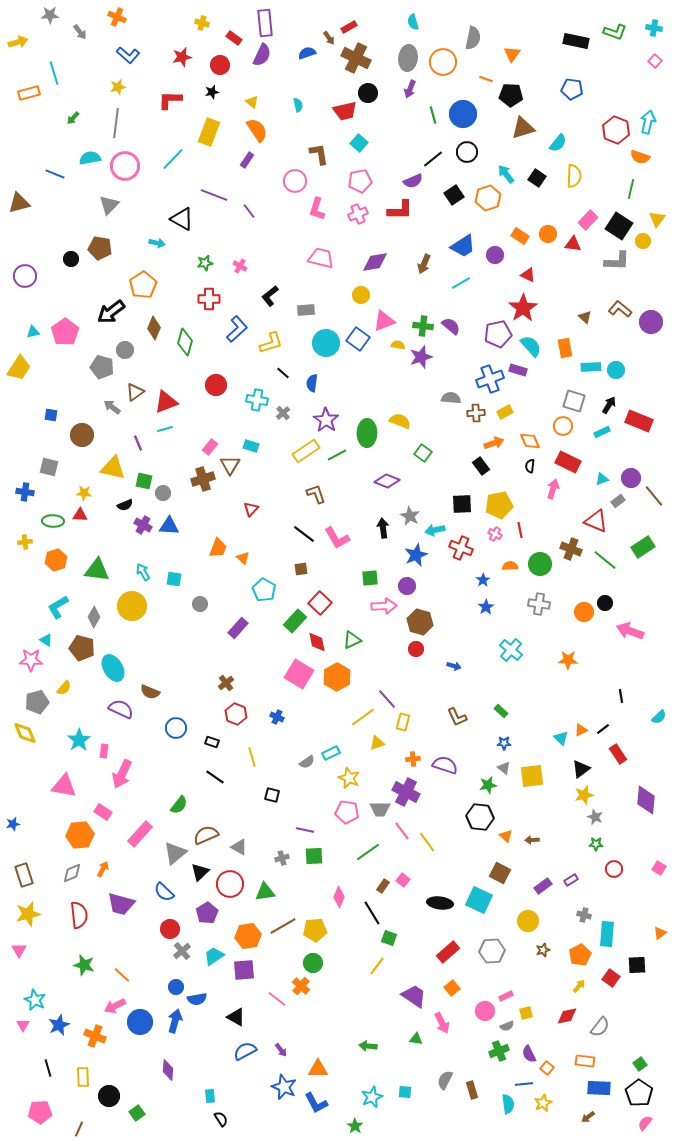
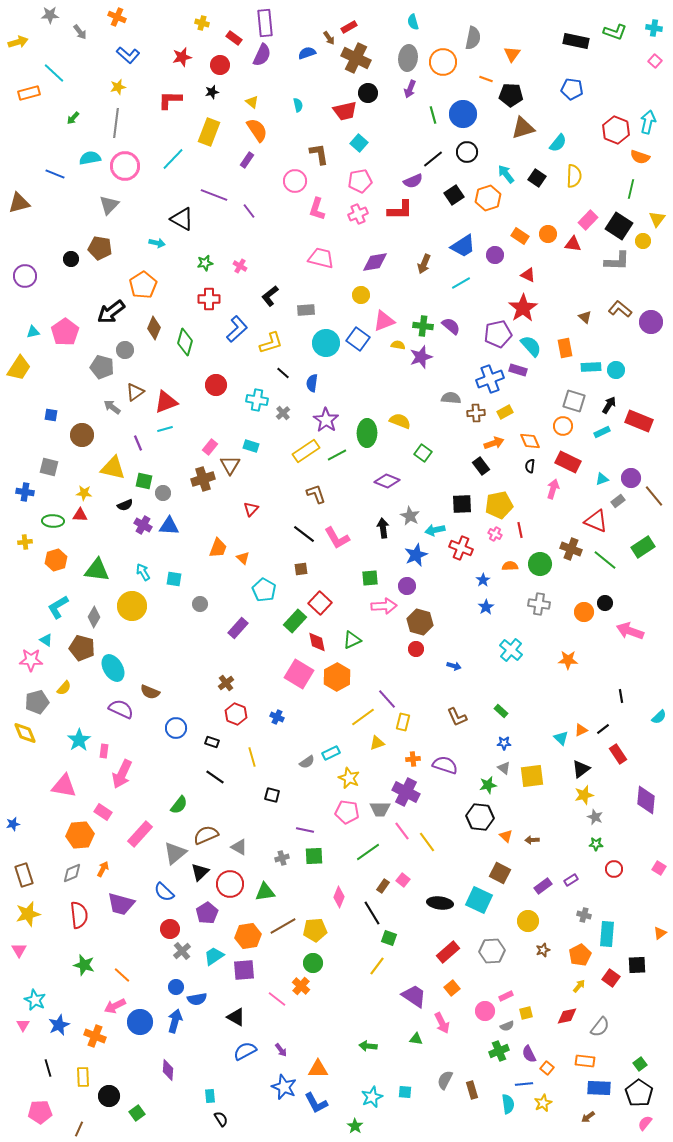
cyan line at (54, 73): rotated 30 degrees counterclockwise
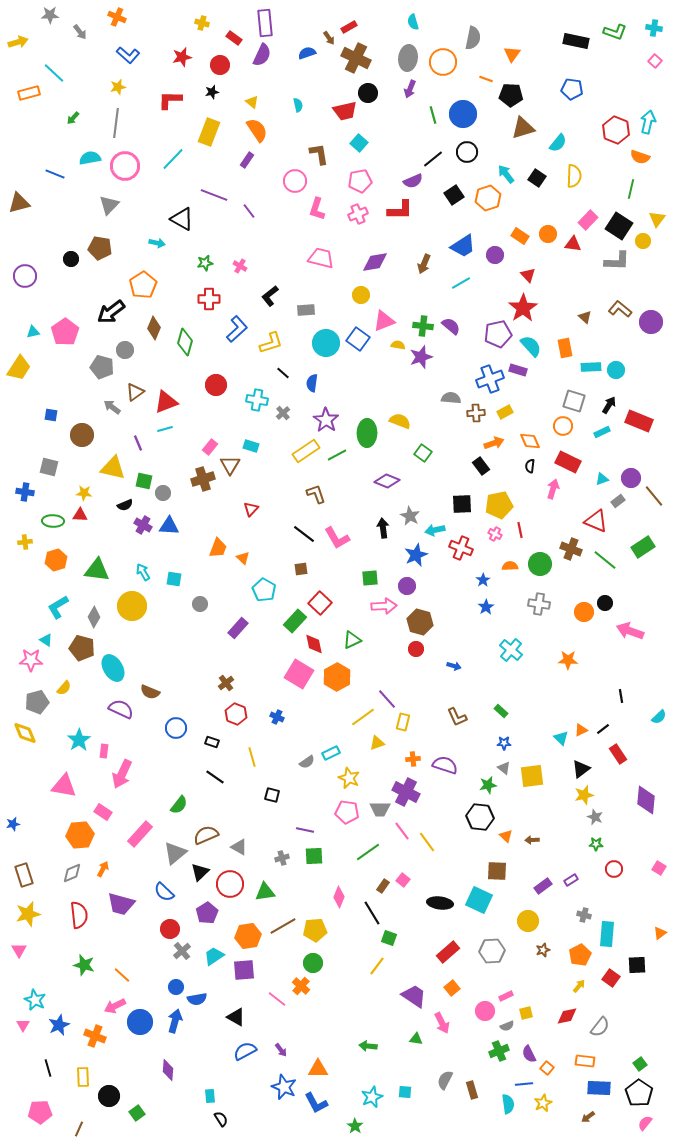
red triangle at (528, 275): rotated 21 degrees clockwise
red diamond at (317, 642): moved 3 px left, 2 px down
brown square at (500, 873): moved 3 px left, 2 px up; rotated 25 degrees counterclockwise
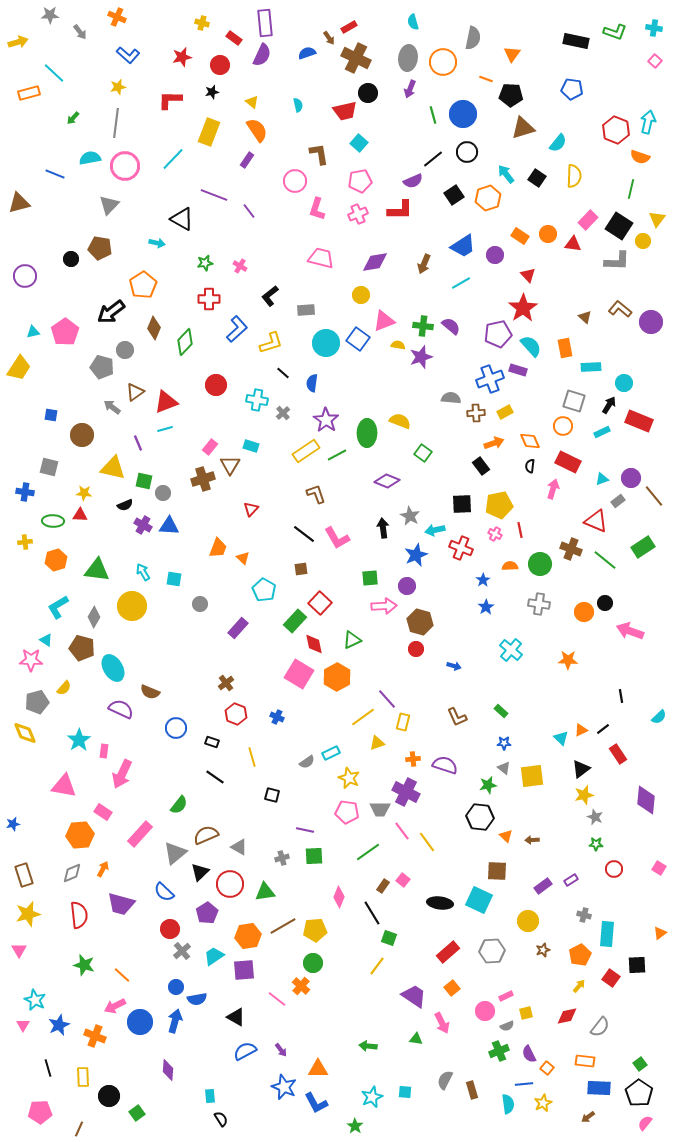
green diamond at (185, 342): rotated 28 degrees clockwise
cyan circle at (616, 370): moved 8 px right, 13 px down
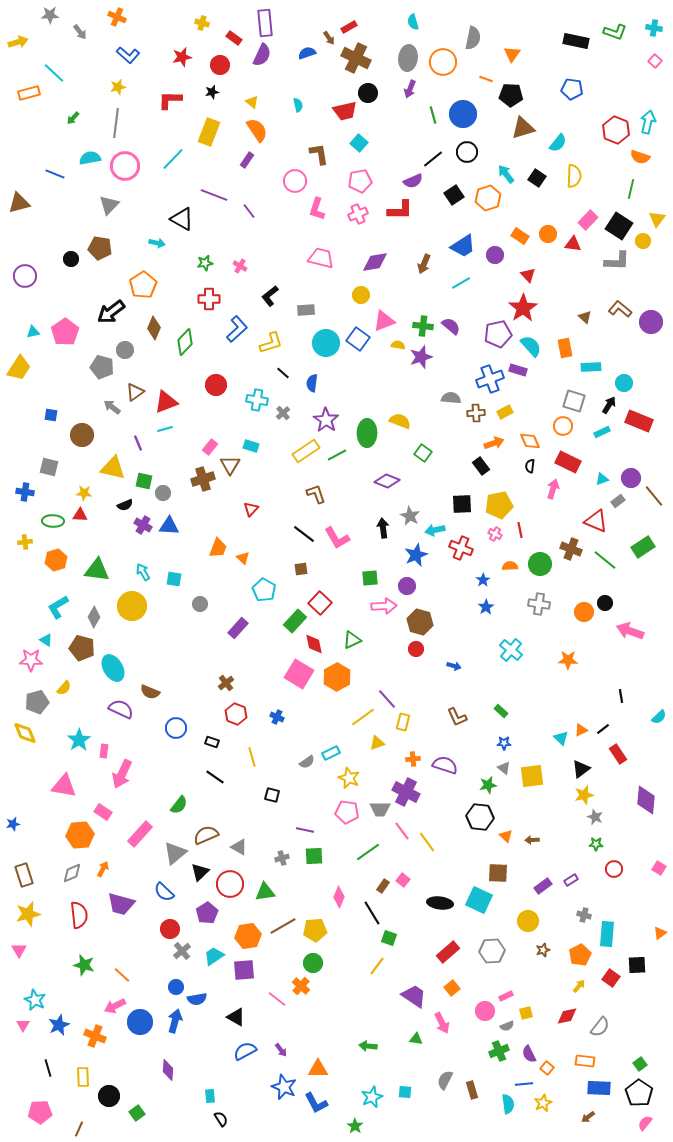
brown square at (497, 871): moved 1 px right, 2 px down
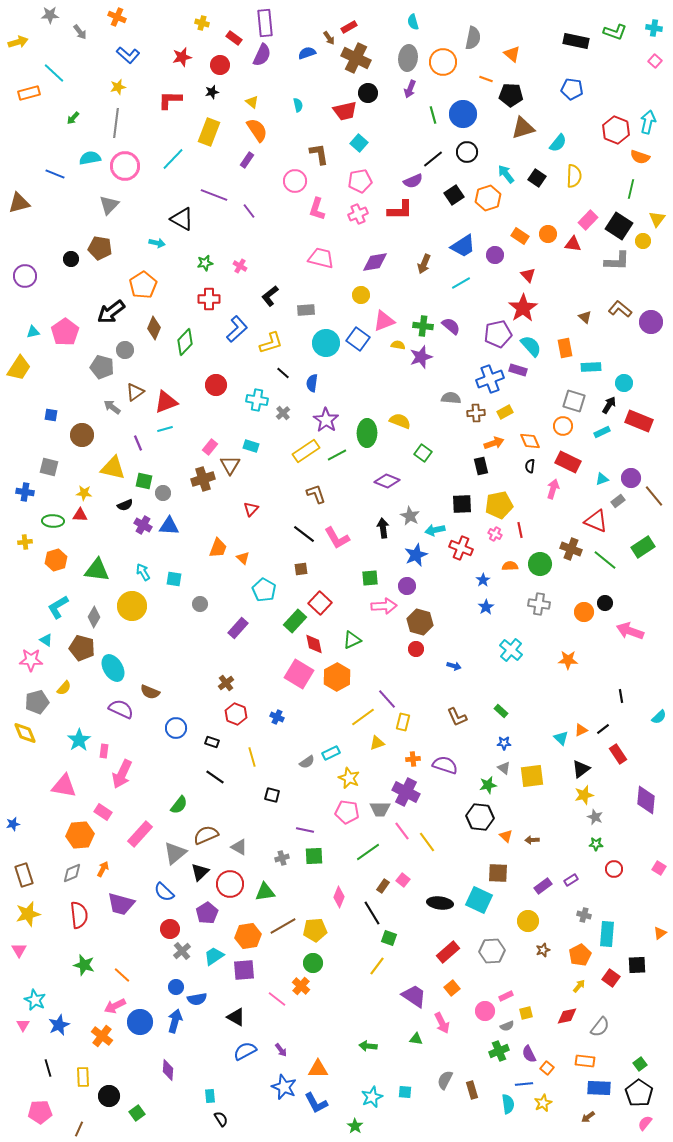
orange triangle at (512, 54): rotated 24 degrees counterclockwise
black rectangle at (481, 466): rotated 24 degrees clockwise
orange cross at (95, 1036): moved 7 px right; rotated 15 degrees clockwise
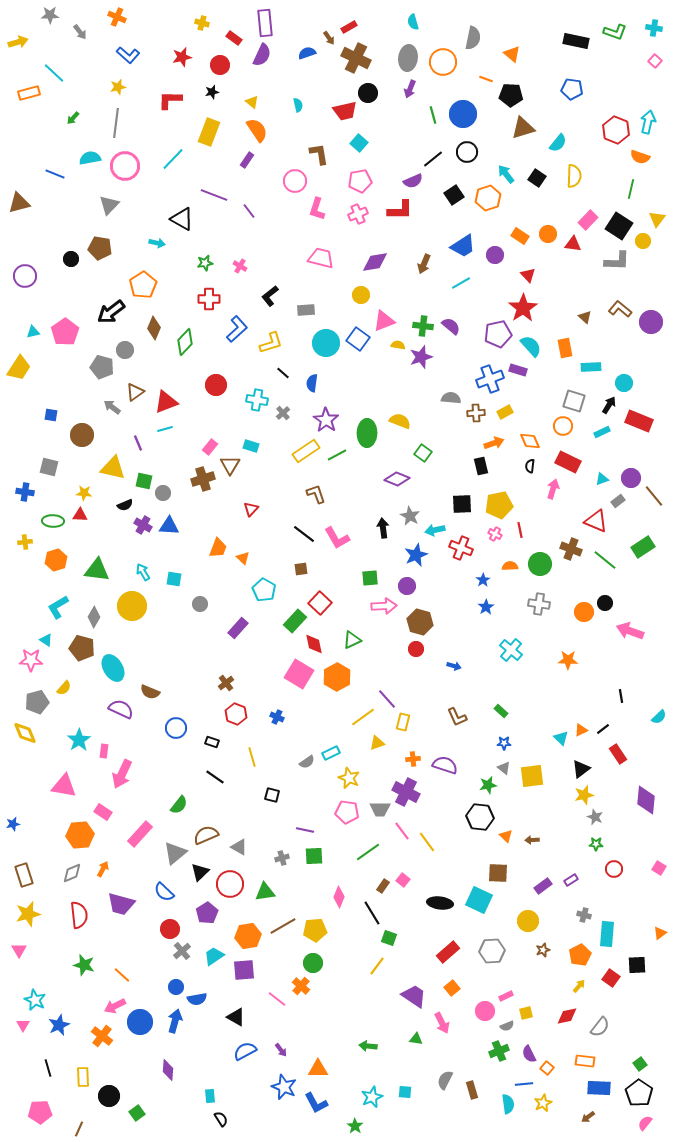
purple diamond at (387, 481): moved 10 px right, 2 px up
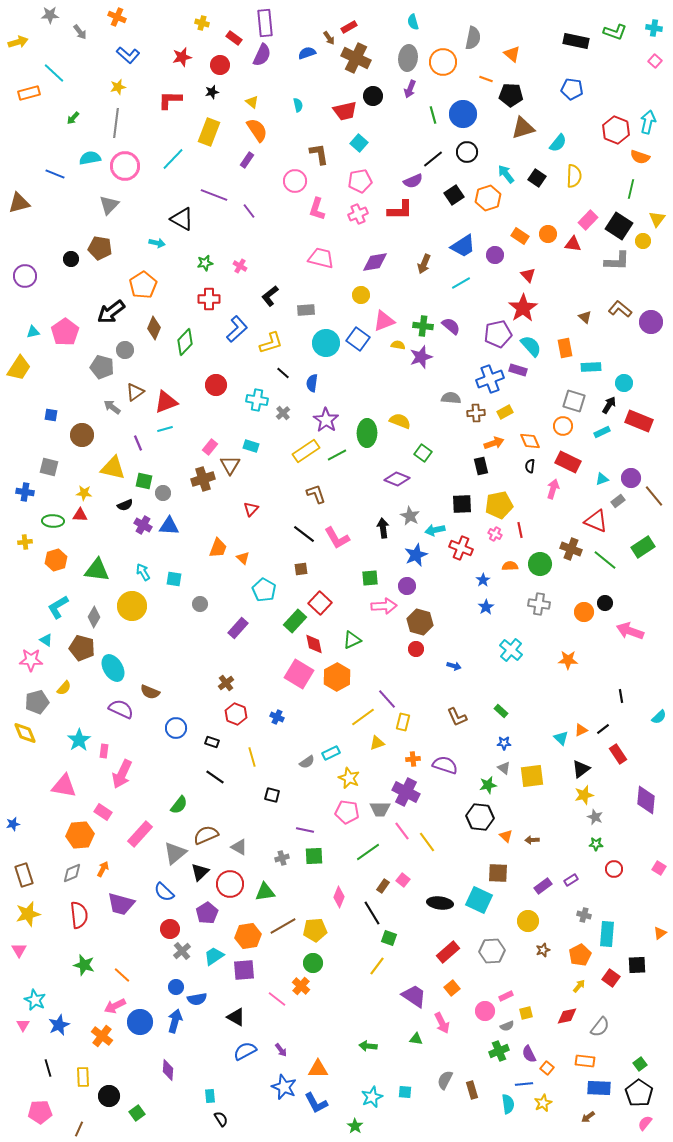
black circle at (368, 93): moved 5 px right, 3 px down
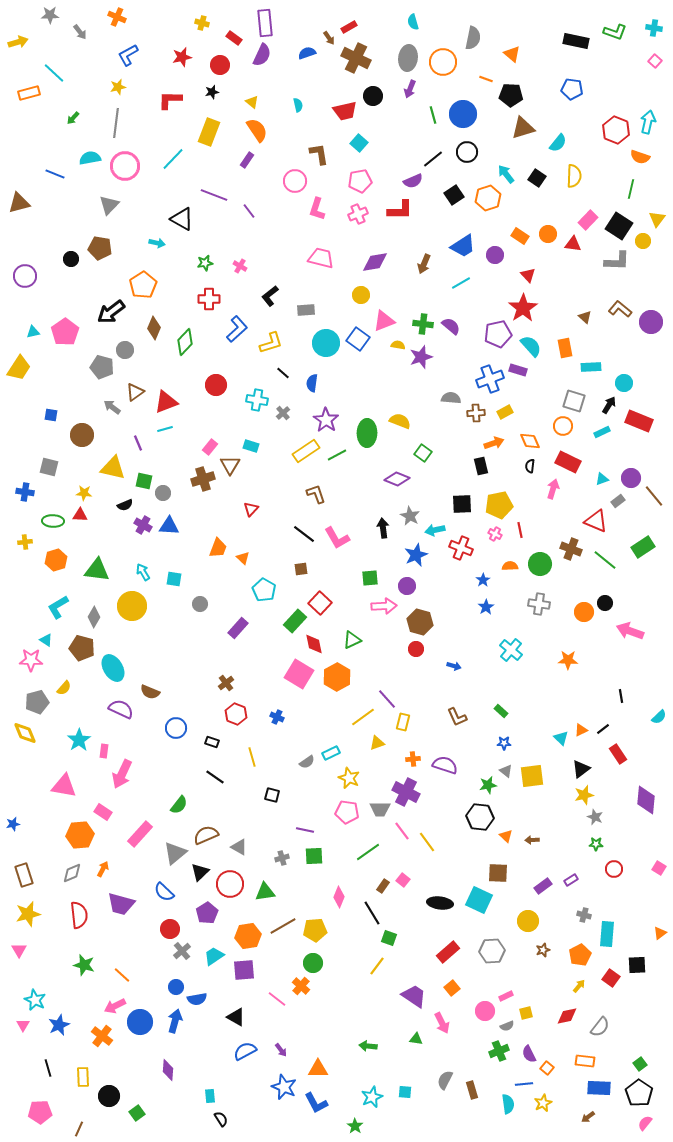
blue L-shape at (128, 55): rotated 110 degrees clockwise
green cross at (423, 326): moved 2 px up
gray triangle at (504, 768): moved 2 px right, 3 px down
